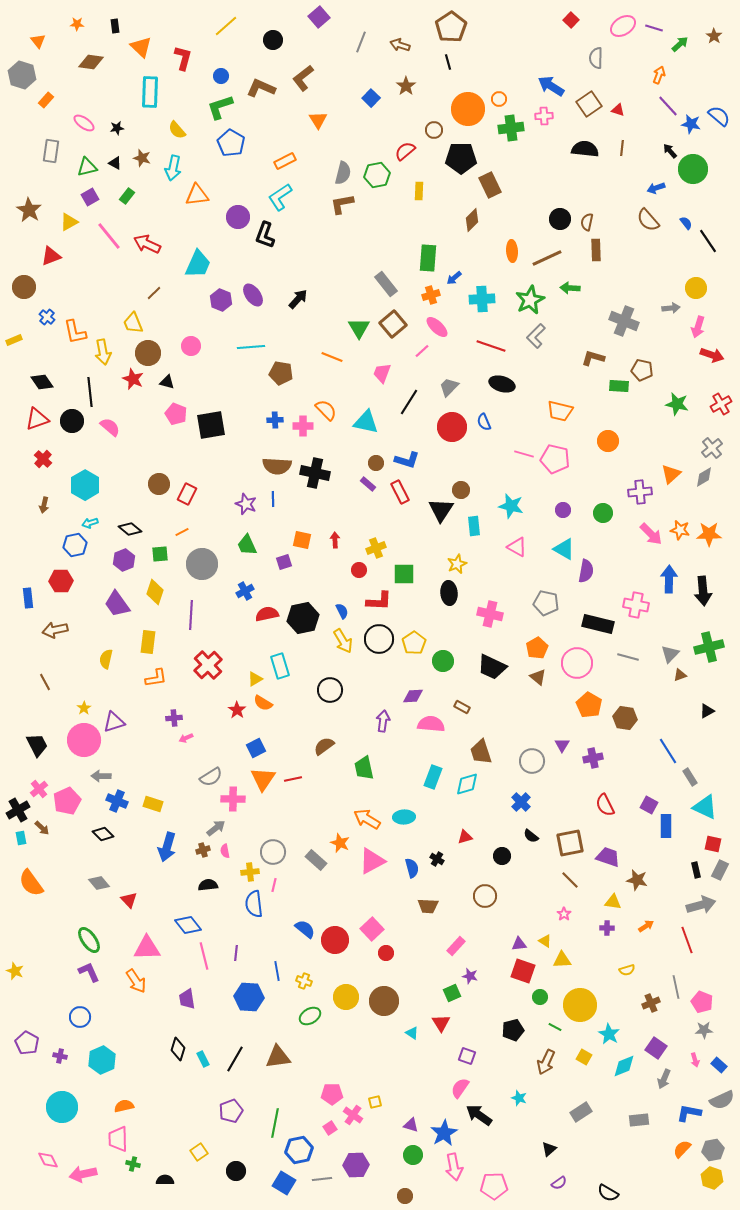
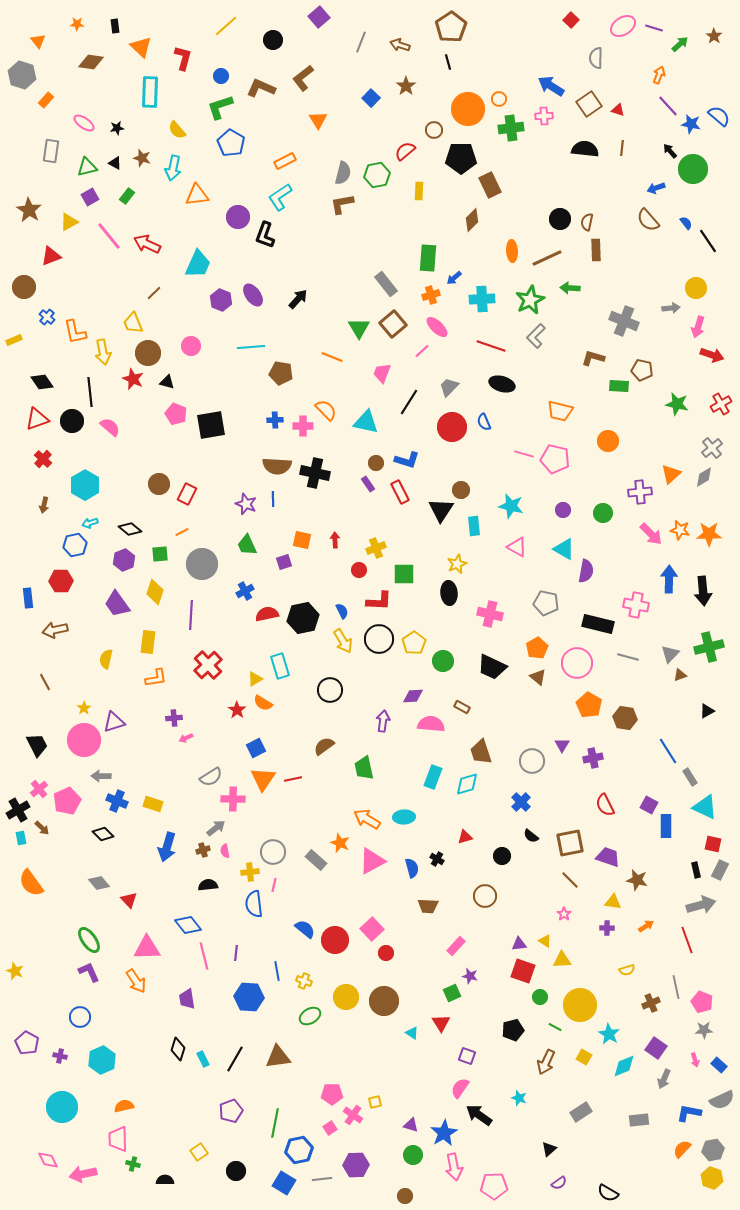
purple rectangle at (368, 484): rotated 14 degrees clockwise
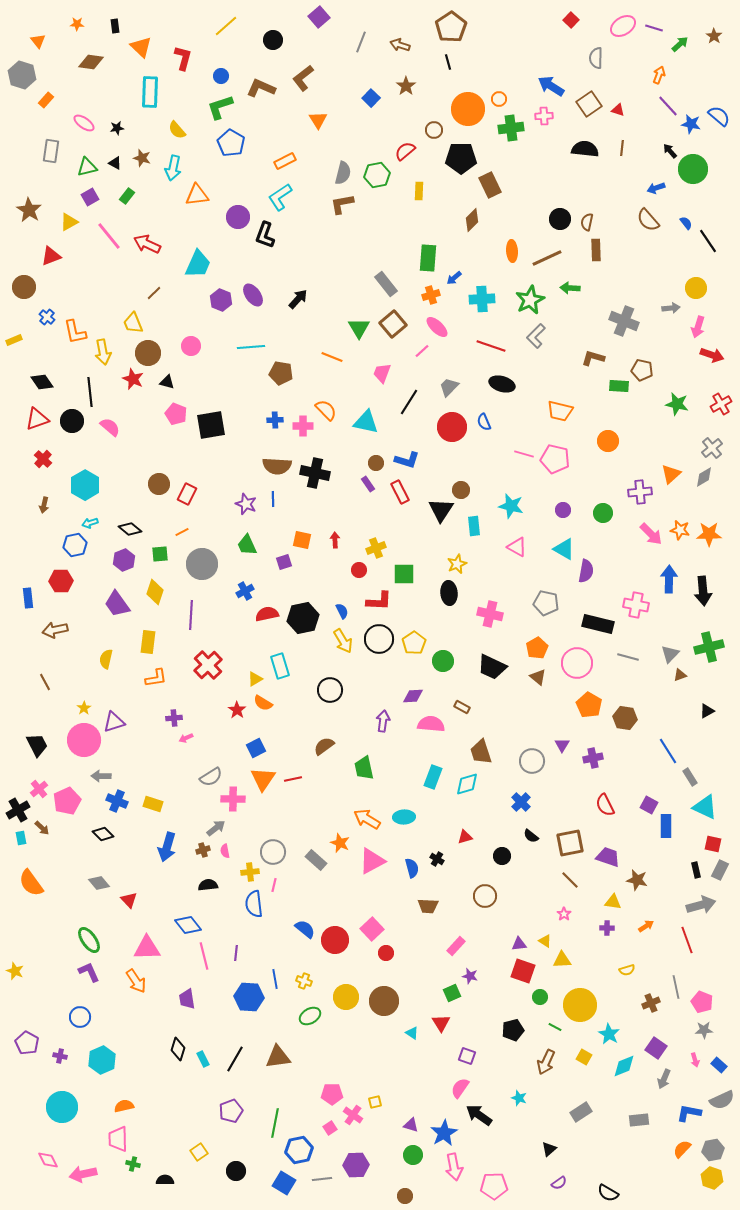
blue line at (277, 971): moved 2 px left, 8 px down
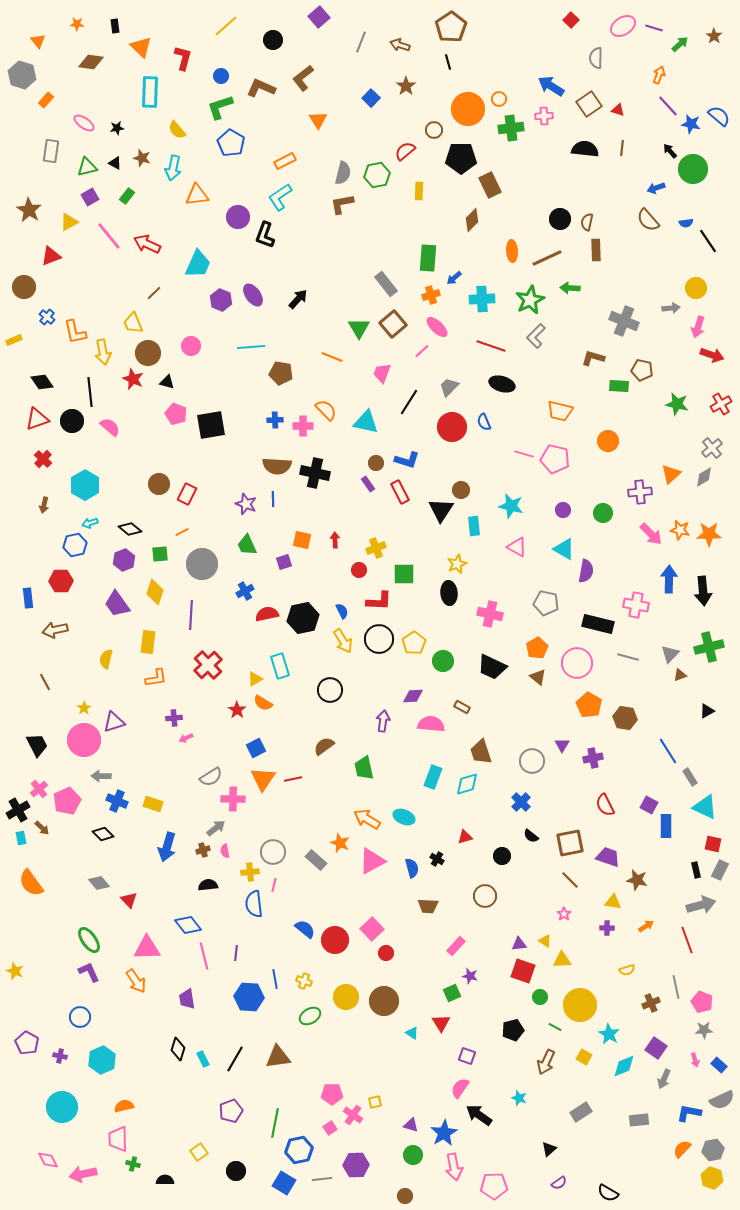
blue semicircle at (686, 223): rotated 120 degrees clockwise
cyan ellipse at (404, 817): rotated 25 degrees clockwise
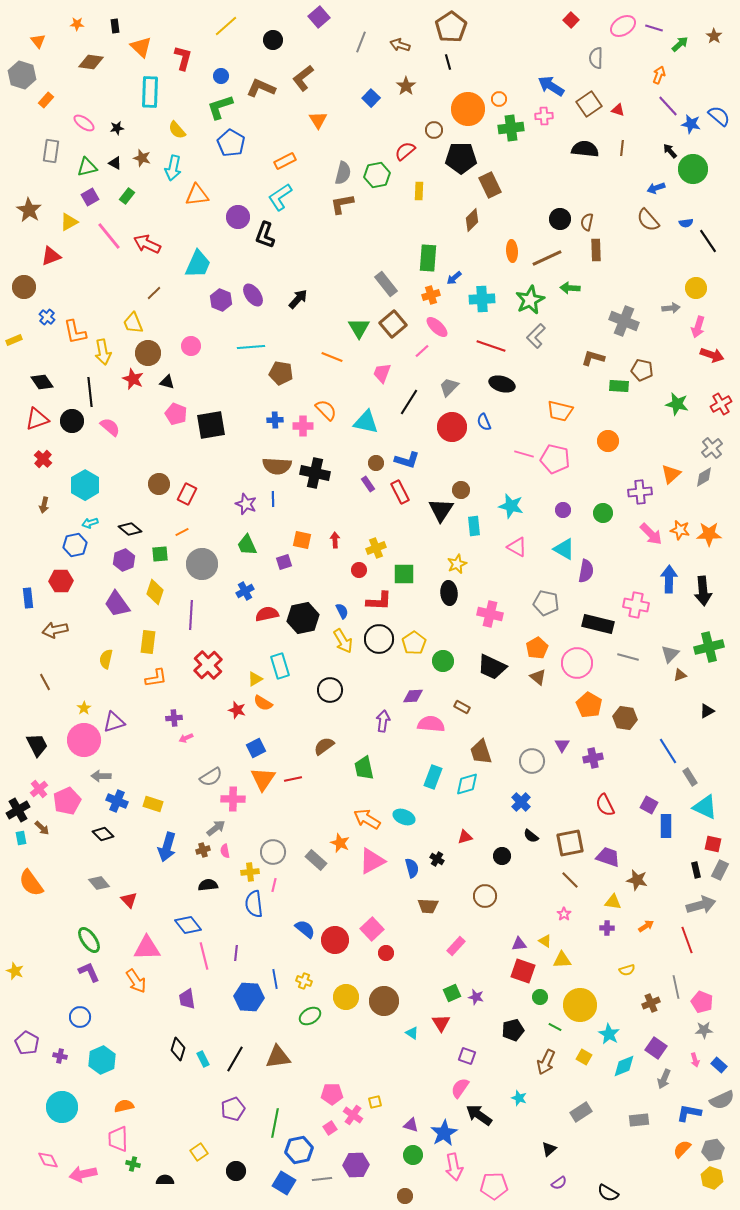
red star at (237, 710): rotated 18 degrees counterclockwise
purple star at (470, 976): moved 6 px right, 21 px down
purple pentagon at (231, 1111): moved 2 px right, 2 px up
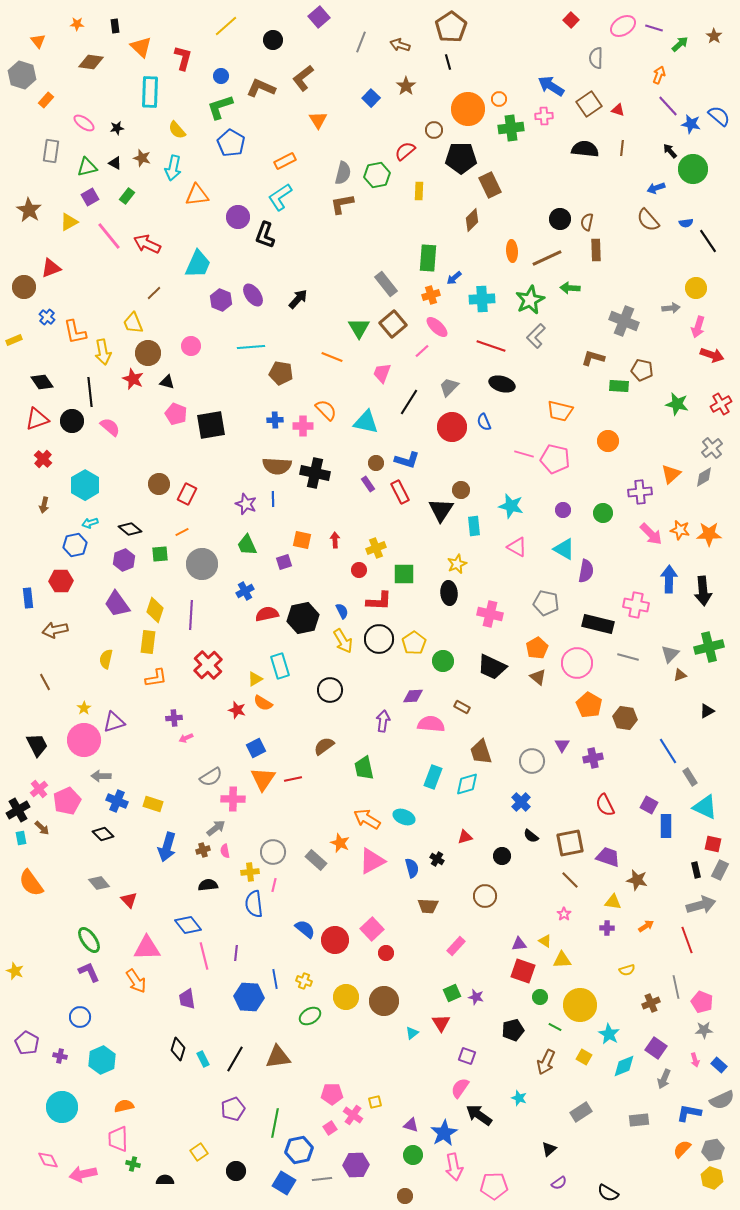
red triangle at (51, 256): moved 12 px down
yellow diamond at (155, 592): moved 18 px down
cyan triangle at (412, 1033): rotated 48 degrees clockwise
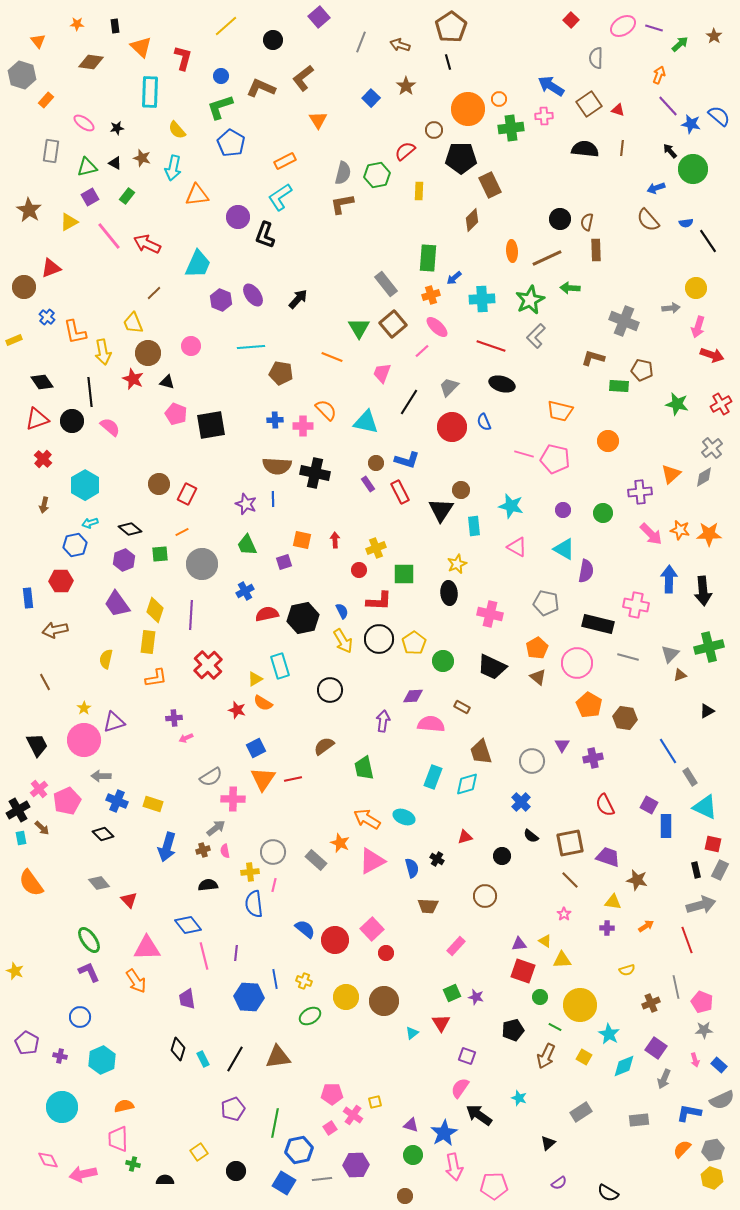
brown arrow at (546, 1062): moved 6 px up
black triangle at (549, 1149): moved 1 px left, 6 px up
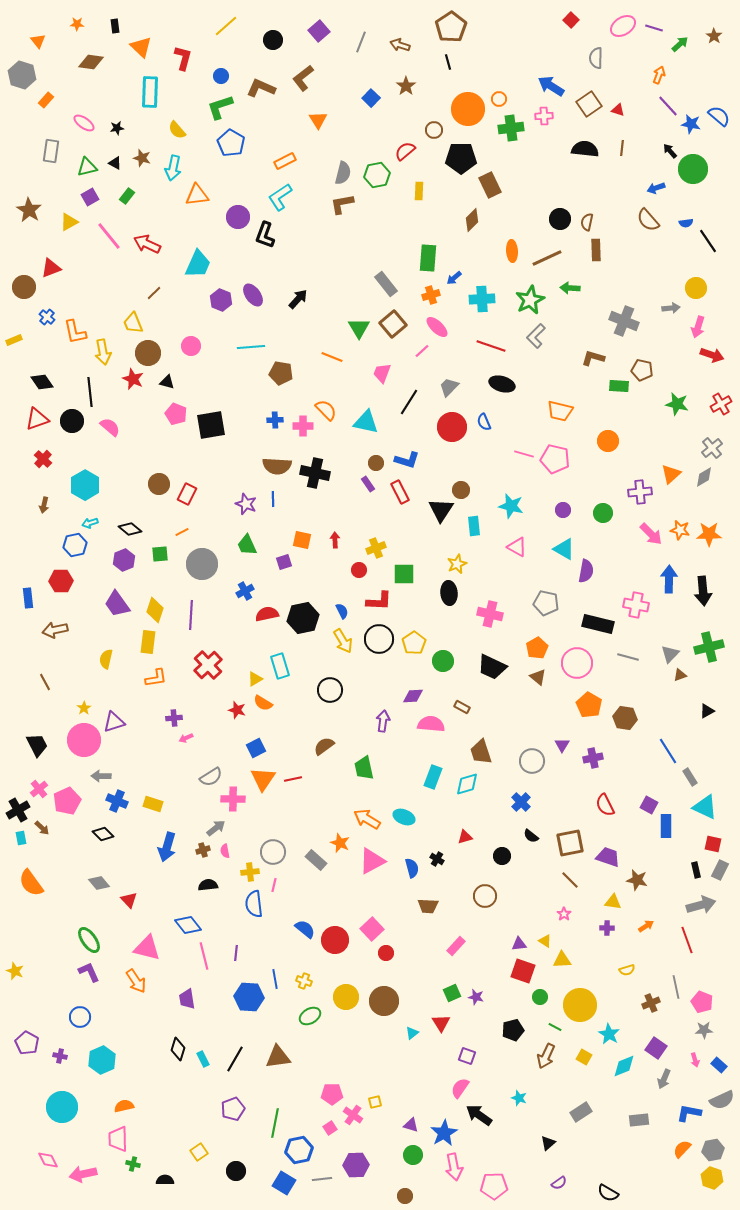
purple square at (319, 17): moved 14 px down
pink triangle at (147, 948): rotated 16 degrees clockwise
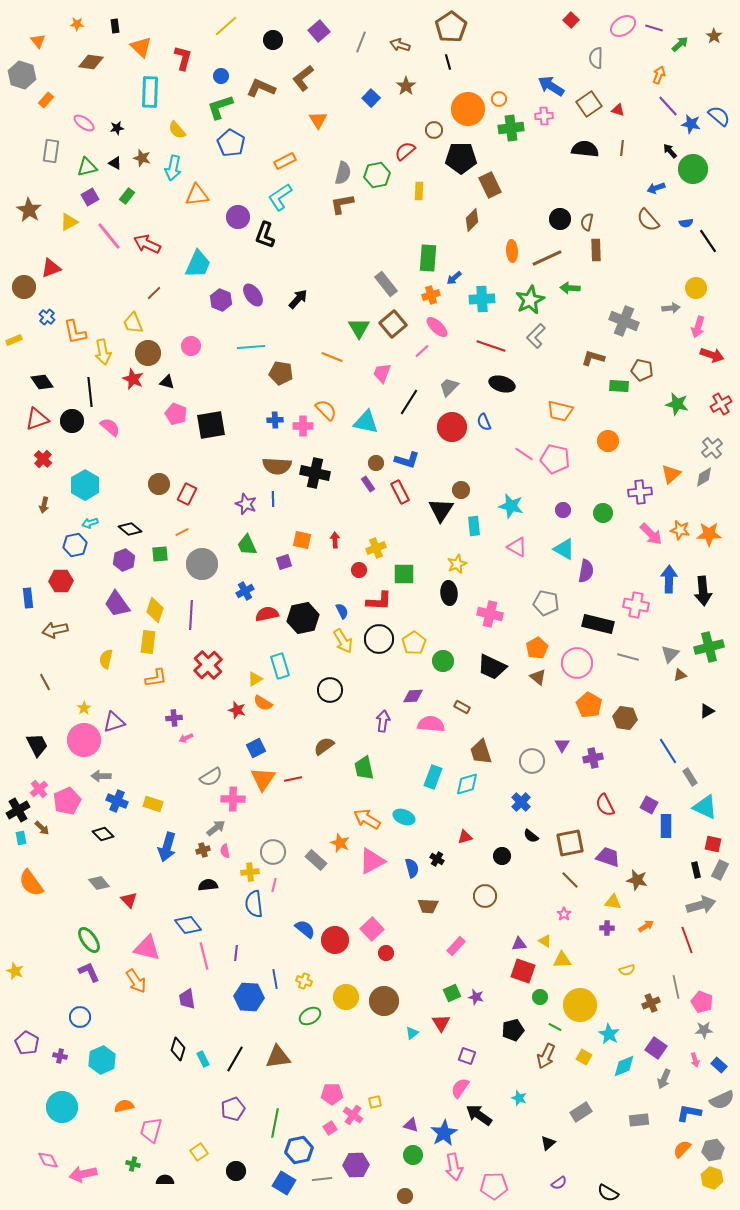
pink line at (524, 454): rotated 18 degrees clockwise
pink trapezoid at (118, 1139): moved 33 px right, 9 px up; rotated 16 degrees clockwise
